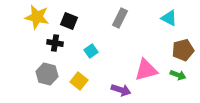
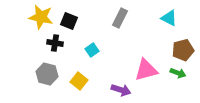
yellow star: moved 4 px right
cyan square: moved 1 px right, 1 px up
green arrow: moved 2 px up
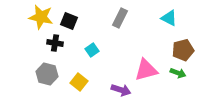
yellow square: moved 1 px down
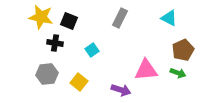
brown pentagon: rotated 10 degrees counterclockwise
pink triangle: rotated 10 degrees clockwise
gray hexagon: rotated 20 degrees counterclockwise
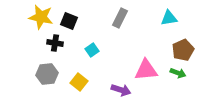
cyan triangle: rotated 36 degrees counterclockwise
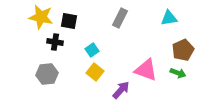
black square: rotated 12 degrees counterclockwise
black cross: moved 1 px up
pink triangle: rotated 25 degrees clockwise
yellow square: moved 16 px right, 10 px up
purple arrow: rotated 66 degrees counterclockwise
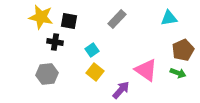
gray rectangle: moved 3 px left, 1 px down; rotated 18 degrees clockwise
pink triangle: rotated 15 degrees clockwise
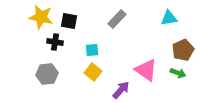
cyan square: rotated 32 degrees clockwise
yellow square: moved 2 px left
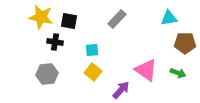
brown pentagon: moved 2 px right, 7 px up; rotated 25 degrees clockwise
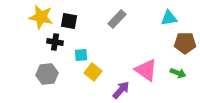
cyan square: moved 11 px left, 5 px down
